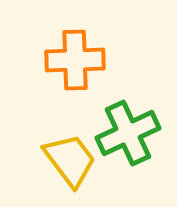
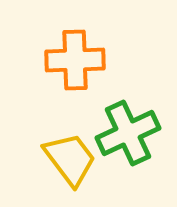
yellow trapezoid: moved 1 px up
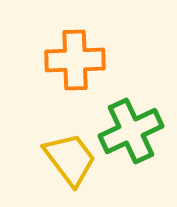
green cross: moved 3 px right, 2 px up
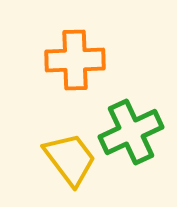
green cross: moved 1 px down
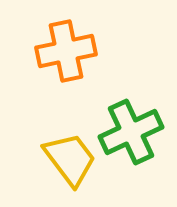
orange cross: moved 9 px left, 9 px up; rotated 10 degrees counterclockwise
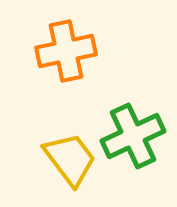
green cross: moved 2 px right, 4 px down
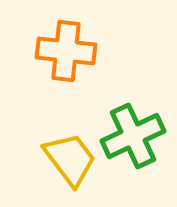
orange cross: rotated 18 degrees clockwise
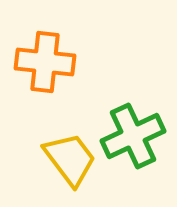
orange cross: moved 21 px left, 11 px down
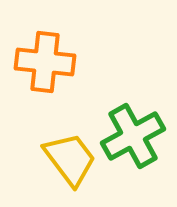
green cross: rotated 4 degrees counterclockwise
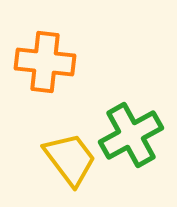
green cross: moved 2 px left, 1 px up
